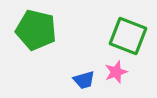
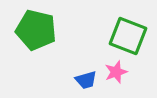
blue trapezoid: moved 2 px right
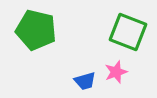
green square: moved 4 px up
blue trapezoid: moved 1 px left, 1 px down
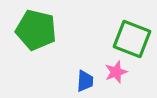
green square: moved 4 px right, 7 px down
blue trapezoid: rotated 70 degrees counterclockwise
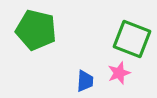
pink star: moved 3 px right, 1 px down
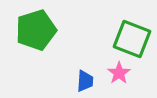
green pentagon: rotated 30 degrees counterclockwise
pink star: rotated 15 degrees counterclockwise
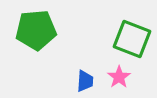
green pentagon: rotated 12 degrees clockwise
pink star: moved 4 px down
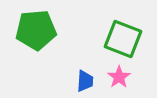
green square: moved 9 px left
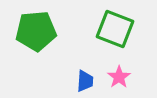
green pentagon: moved 1 px down
green square: moved 8 px left, 10 px up
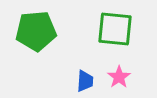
green square: rotated 15 degrees counterclockwise
